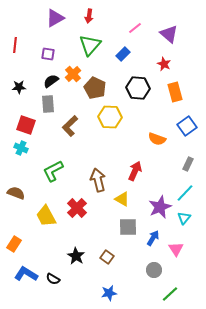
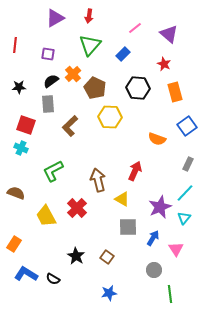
green line at (170, 294): rotated 54 degrees counterclockwise
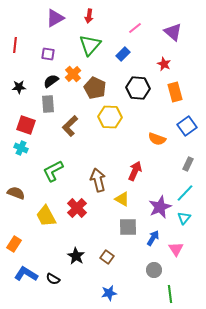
purple triangle at (169, 34): moved 4 px right, 2 px up
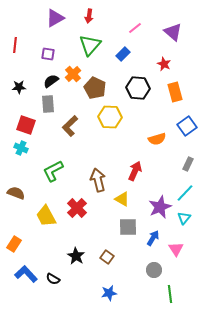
orange semicircle at (157, 139): rotated 36 degrees counterclockwise
blue L-shape at (26, 274): rotated 15 degrees clockwise
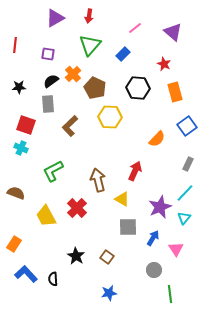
orange semicircle at (157, 139): rotated 30 degrees counterclockwise
black semicircle at (53, 279): rotated 56 degrees clockwise
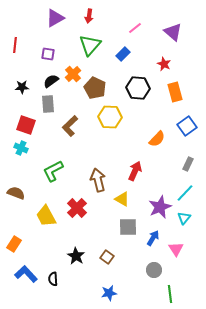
black star at (19, 87): moved 3 px right
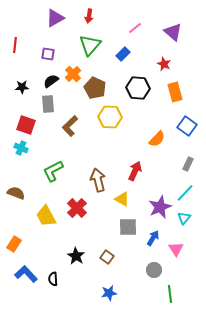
blue square at (187, 126): rotated 18 degrees counterclockwise
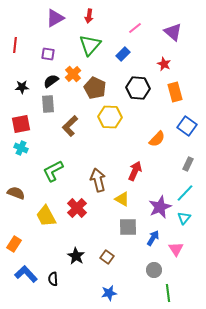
red square at (26, 125): moved 5 px left, 1 px up; rotated 30 degrees counterclockwise
green line at (170, 294): moved 2 px left, 1 px up
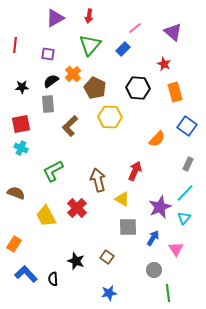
blue rectangle at (123, 54): moved 5 px up
black star at (76, 256): moved 5 px down; rotated 12 degrees counterclockwise
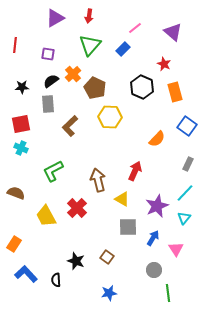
black hexagon at (138, 88): moved 4 px right, 1 px up; rotated 20 degrees clockwise
purple star at (160, 207): moved 3 px left, 1 px up
black semicircle at (53, 279): moved 3 px right, 1 px down
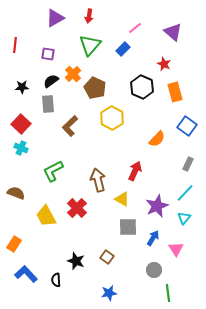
yellow hexagon at (110, 117): moved 2 px right, 1 px down; rotated 25 degrees clockwise
red square at (21, 124): rotated 36 degrees counterclockwise
